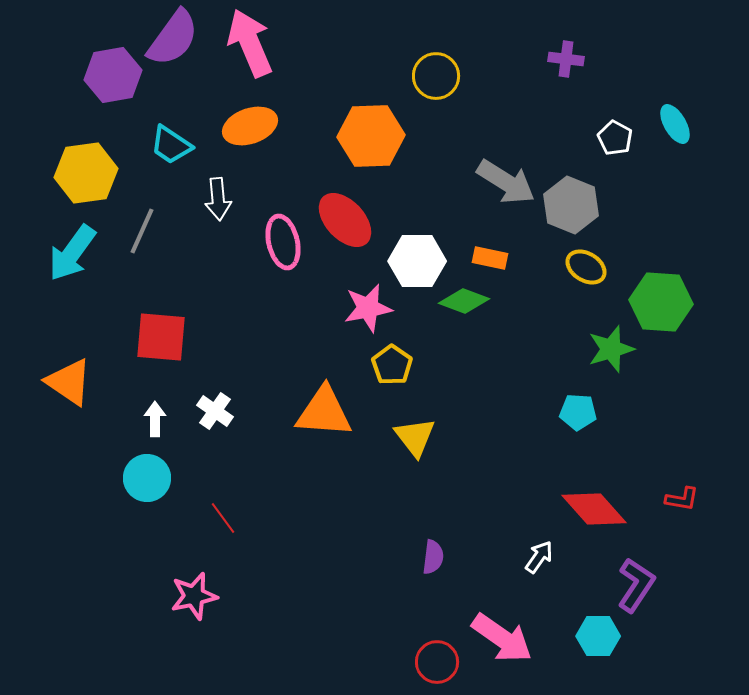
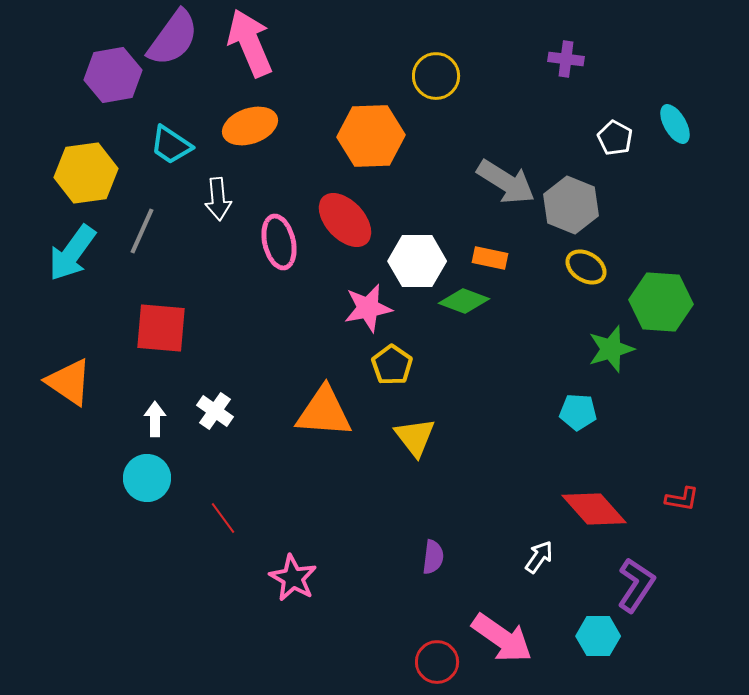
pink ellipse at (283, 242): moved 4 px left
red square at (161, 337): moved 9 px up
pink star at (194, 596): moved 99 px right, 18 px up; rotated 30 degrees counterclockwise
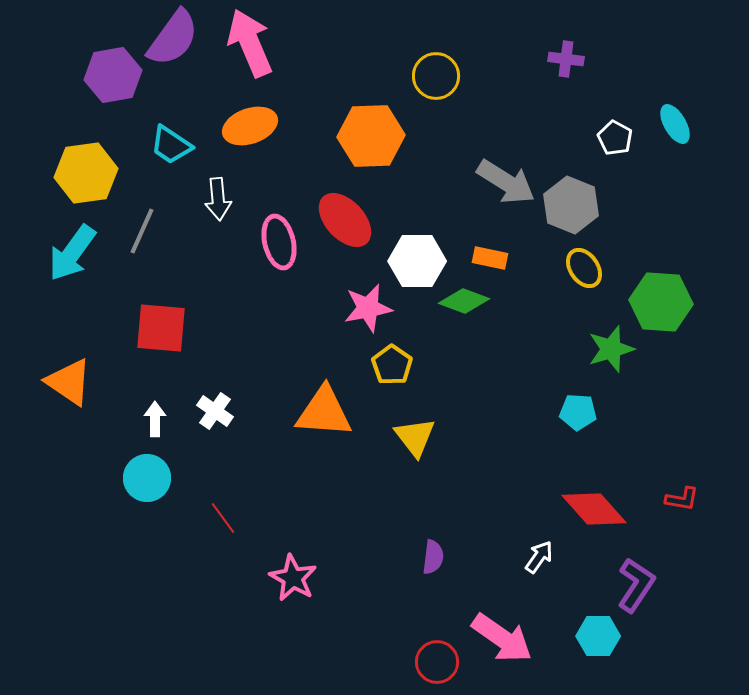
yellow ellipse at (586, 267): moved 2 px left, 1 px down; rotated 24 degrees clockwise
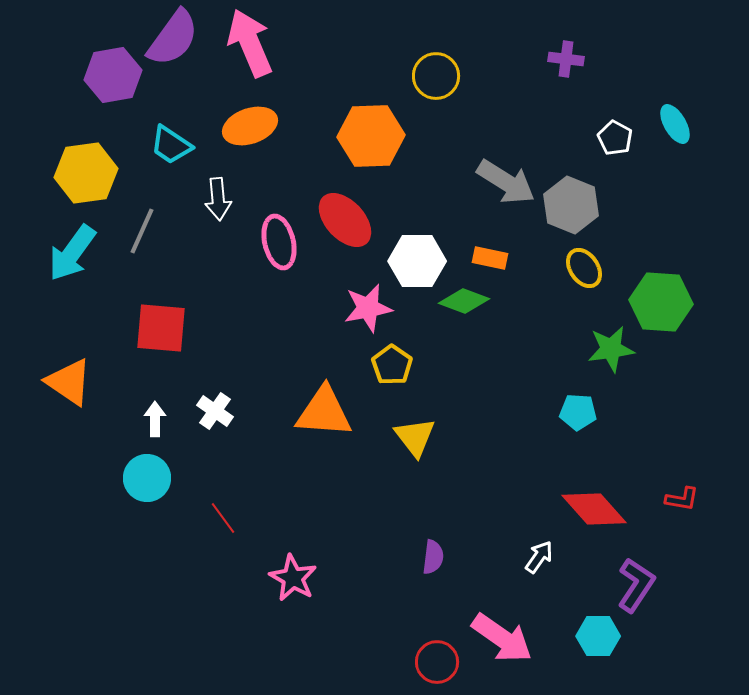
green star at (611, 349): rotated 9 degrees clockwise
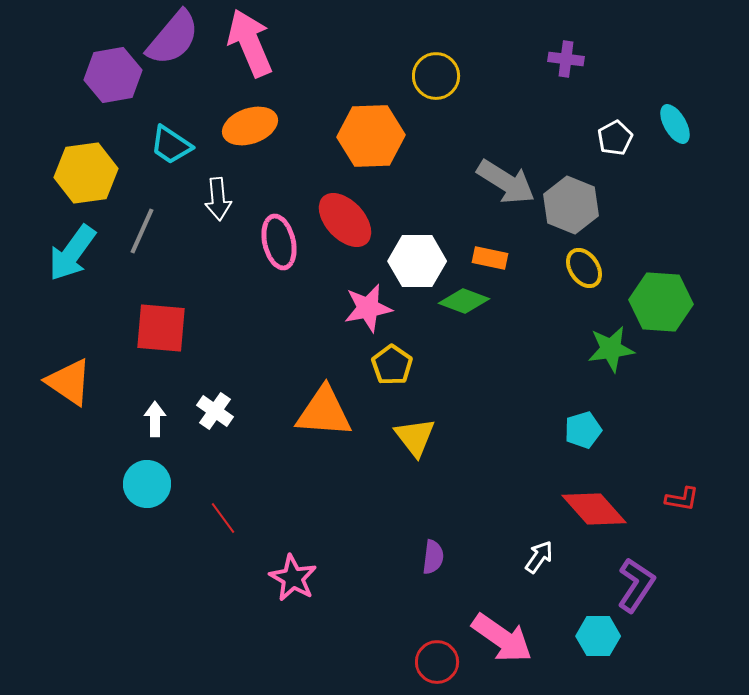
purple semicircle at (173, 38): rotated 4 degrees clockwise
white pentagon at (615, 138): rotated 16 degrees clockwise
cyan pentagon at (578, 412): moved 5 px right, 18 px down; rotated 21 degrees counterclockwise
cyan circle at (147, 478): moved 6 px down
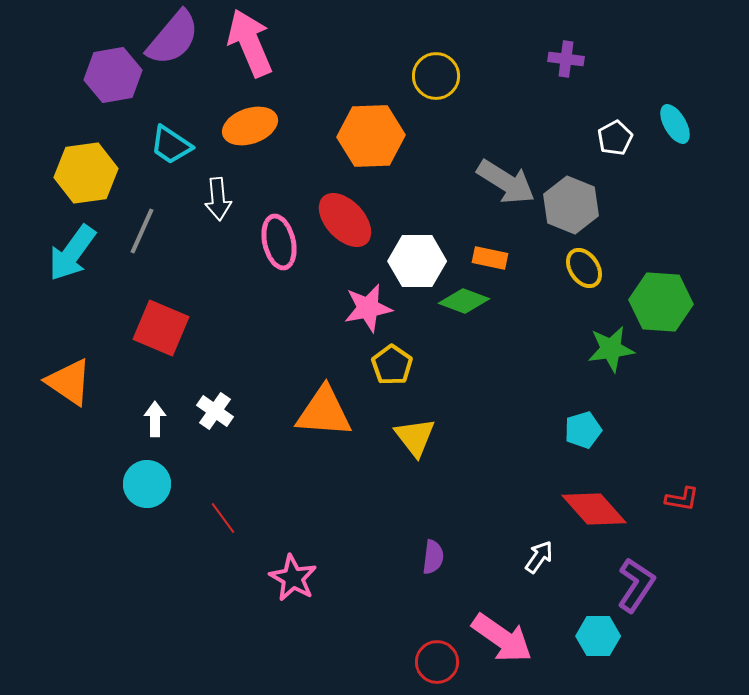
red square at (161, 328): rotated 18 degrees clockwise
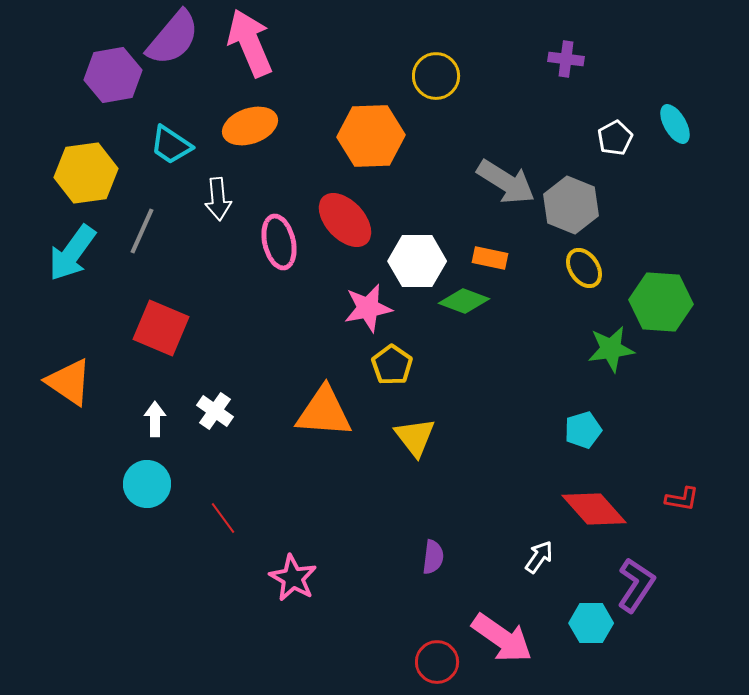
cyan hexagon at (598, 636): moved 7 px left, 13 px up
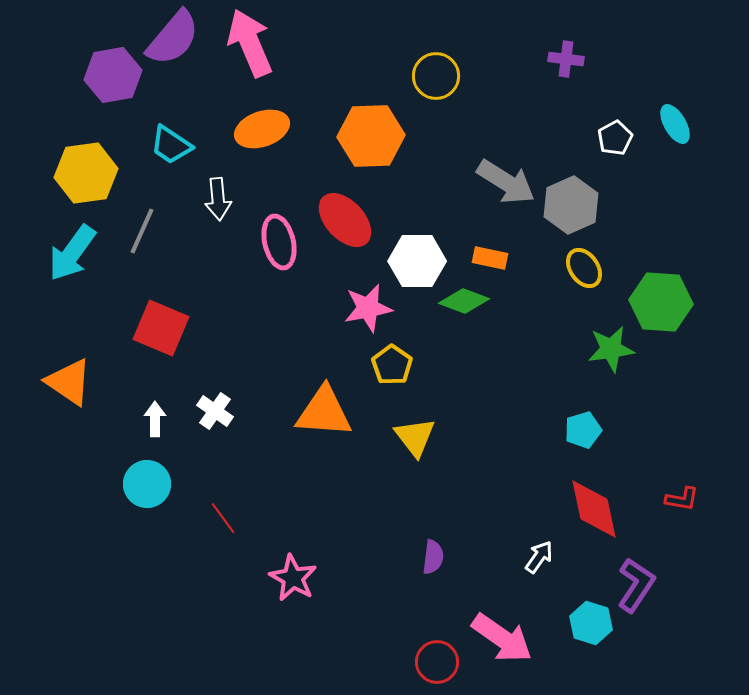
orange ellipse at (250, 126): moved 12 px right, 3 px down
gray hexagon at (571, 205): rotated 14 degrees clockwise
red diamond at (594, 509): rotated 30 degrees clockwise
cyan hexagon at (591, 623): rotated 18 degrees clockwise
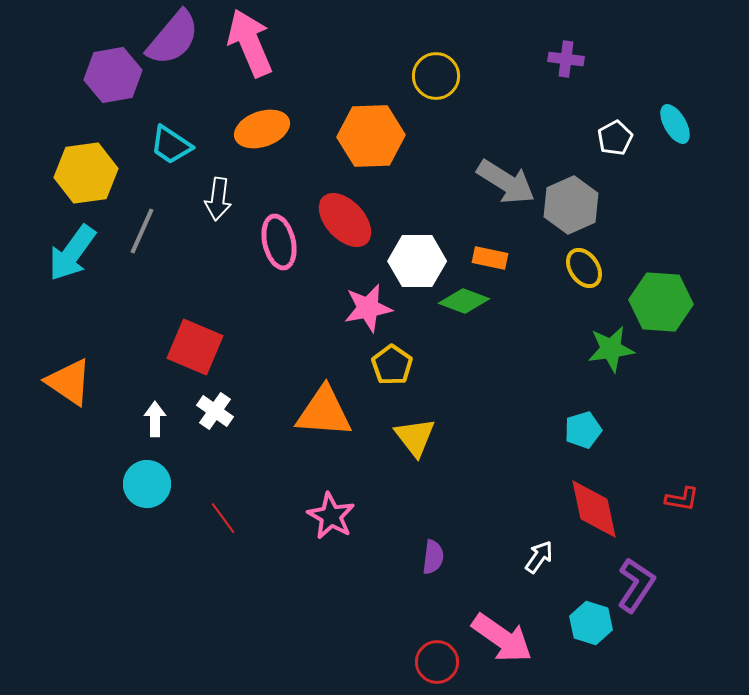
white arrow at (218, 199): rotated 12 degrees clockwise
red square at (161, 328): moved 34 px right, 19 px down
pink star at (293, 578): moved 38 px right, 62 px up
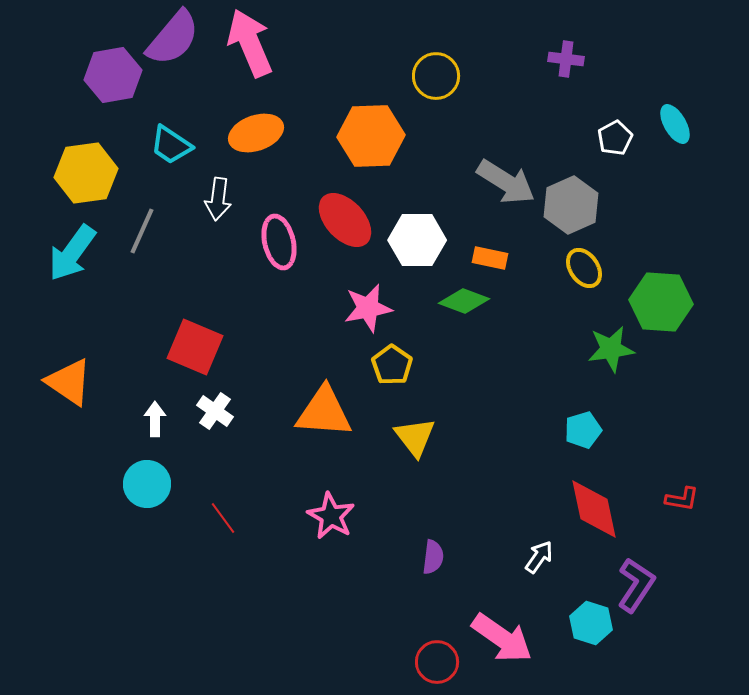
orange ellipse at (262, 129): moved 6 px left, 4 px down
white hexagon at (417, 261): moved 21 px up
